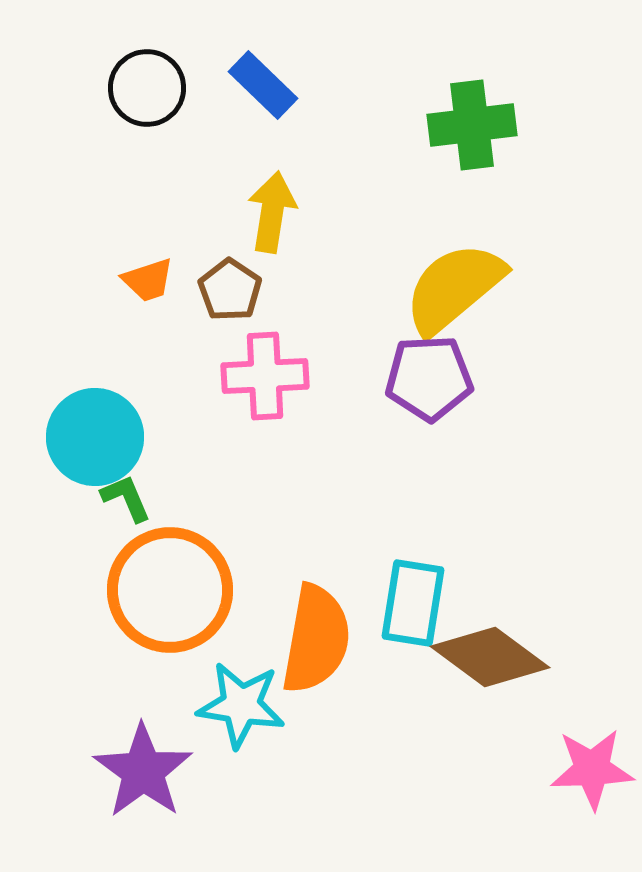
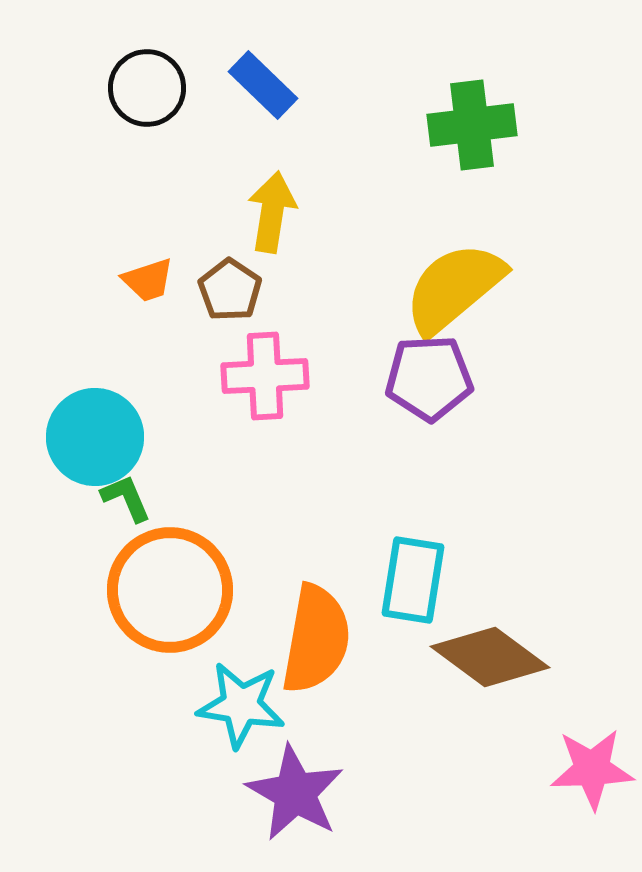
cyan rectangle: moved 23 px up
purple star: moved 152 px right, 22 px down; rotated 6 degrees counterclockwise
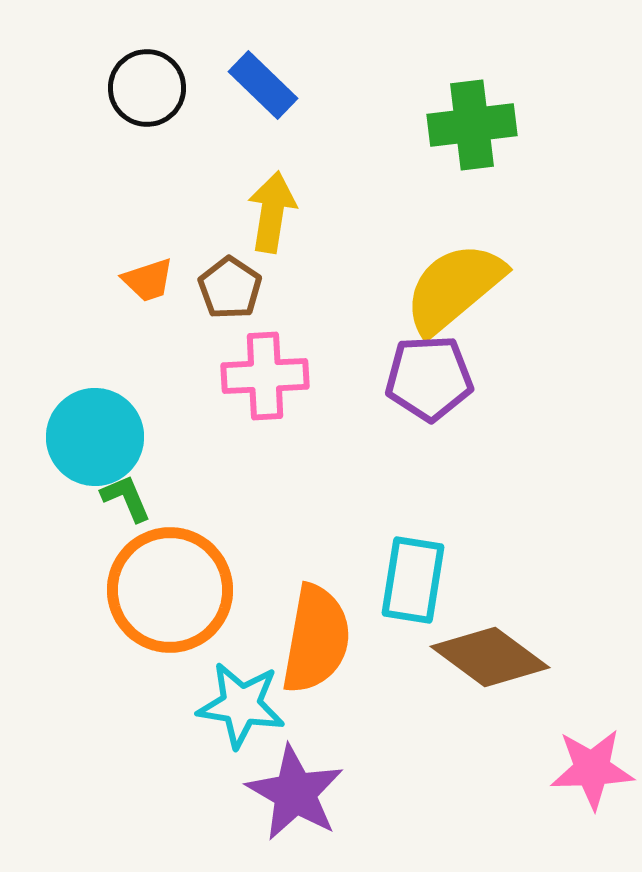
brown pentagon: moved 2 px up
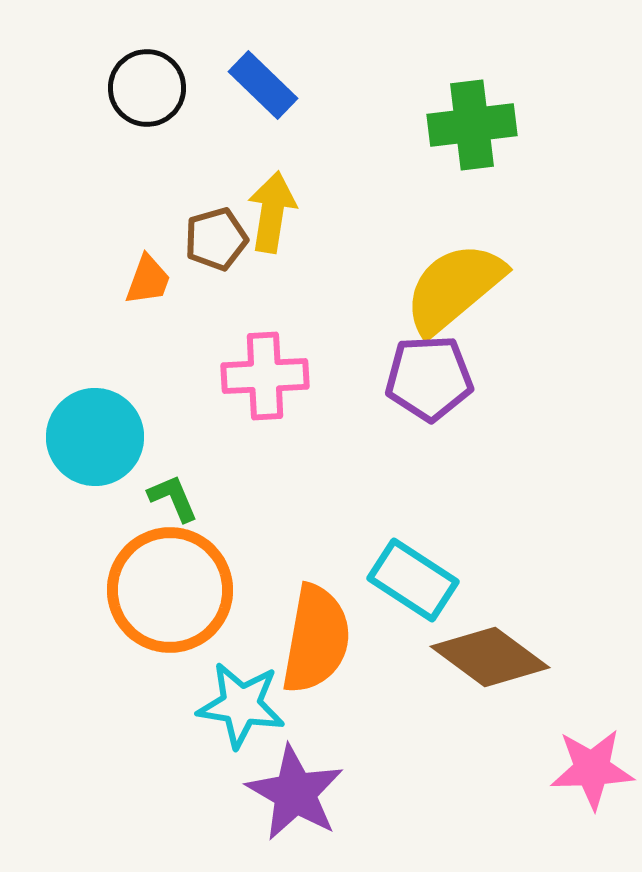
orange trapezoid: rotated 52 degrees counterclockwise
brown pentagon: moved 14 px left, 49 px up; rotated 22 degrees clockwise
green L-shape: moved 47 px right
cyan rectangle: rotated 66 degrees counterclockwise
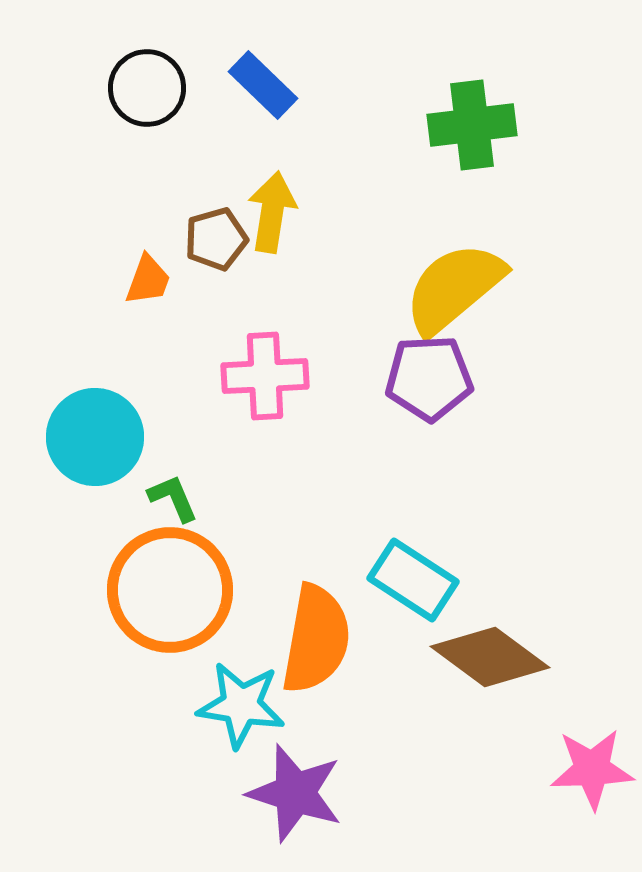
purple star: rotated 12 degrees counterclockwise
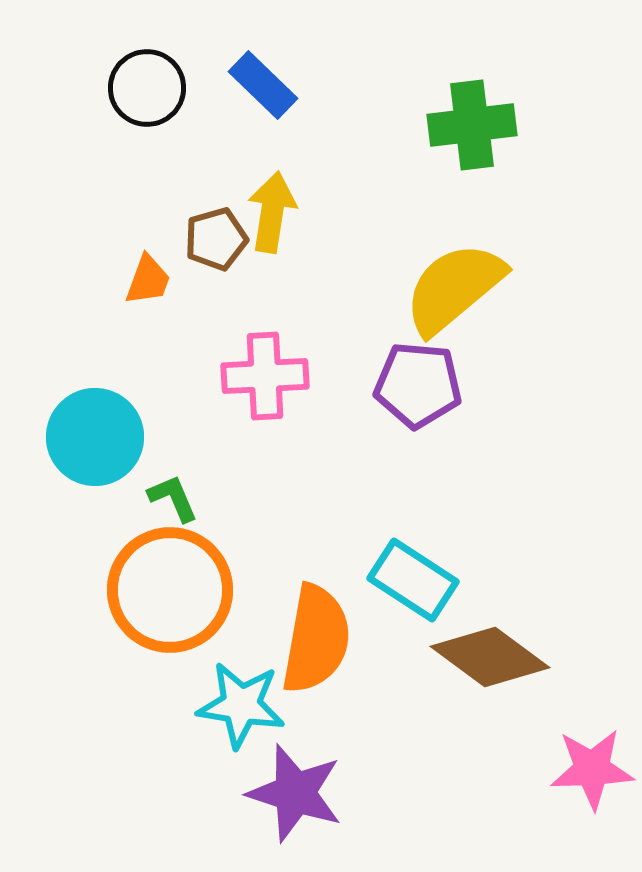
purple pentagon: moved 11 px left, 7 px down; rotated 8 degrees clockwise
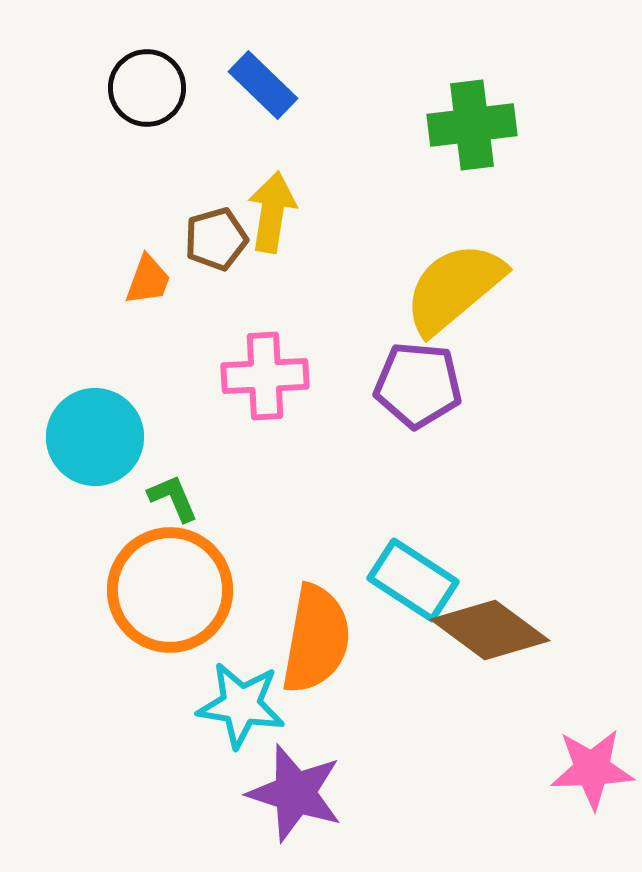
brown diamond: moved 27 px up
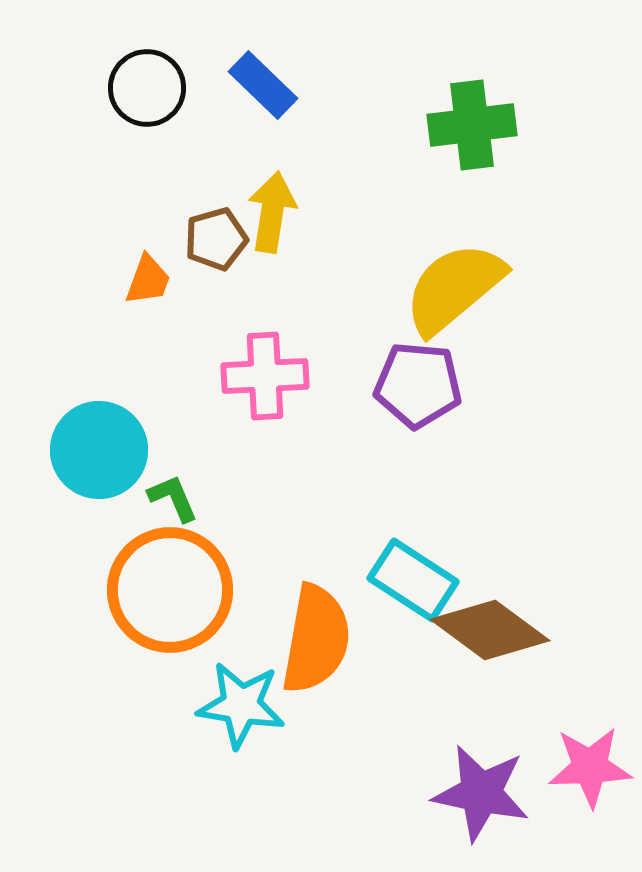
cyan circle: moved 4 px right, 13 px down
pink star: moved 2 px left, 2 px up
purple star: moved 186 px right; rotated 6 degrees counterclockwise
